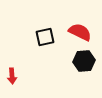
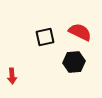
black hexagon: moved 10 px left, 1 px down
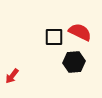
black square: moved 9 px right; rotated 12 degrees clockwise
red arrow: rotated 42 degrees clockwise
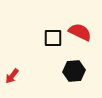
black square: moved 1 px left, 1 px down
black hexagon: moved 9 px down
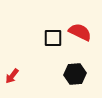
black hexagon: moved 1 px right, 3 px down
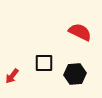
black square: moved 9 px left, 25 px down
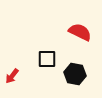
black square: moved 3 px right, 4 px up
black hexagon: rotated 15 degrees clockwise
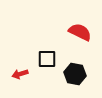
red arrow: moved 8 px right, 2 px up; rotated 35 degrees clockwise
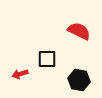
red semicircle: moved 1 px left, 1 px up
black hexagon: moved 4 px right, 6 px down
